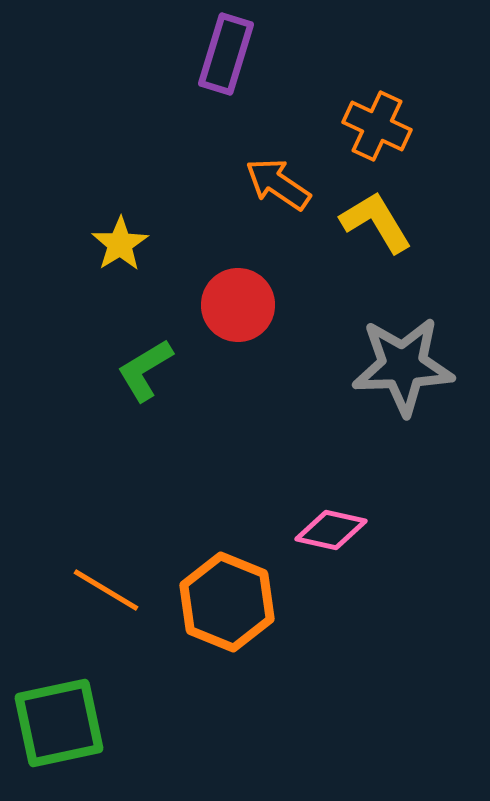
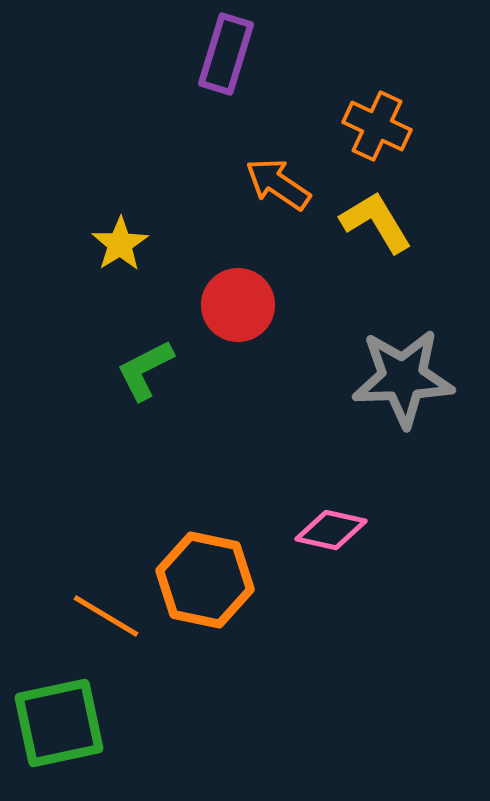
gray star: moved 12 px down
green L-shape: rotated 4 degrees clockwise
orange line: moved 26 px down
orange hexagon: moved 22 px left, 22 px up; rotated 10 degrees counterclockwise
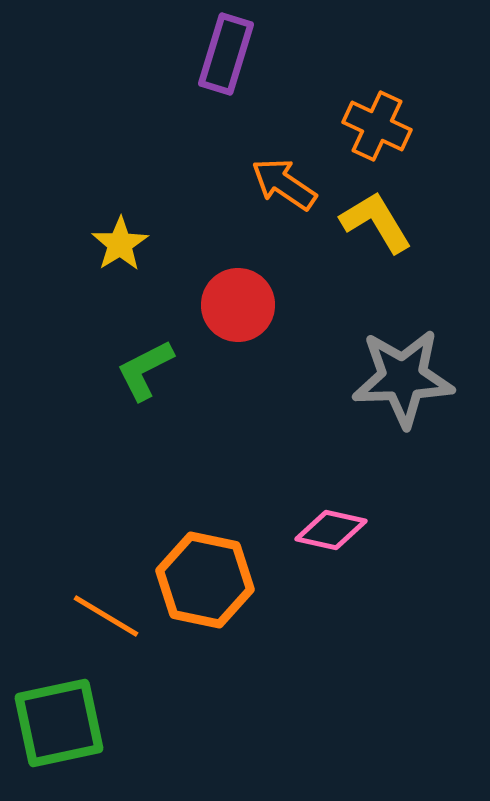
orange arrow: moved 6 px right
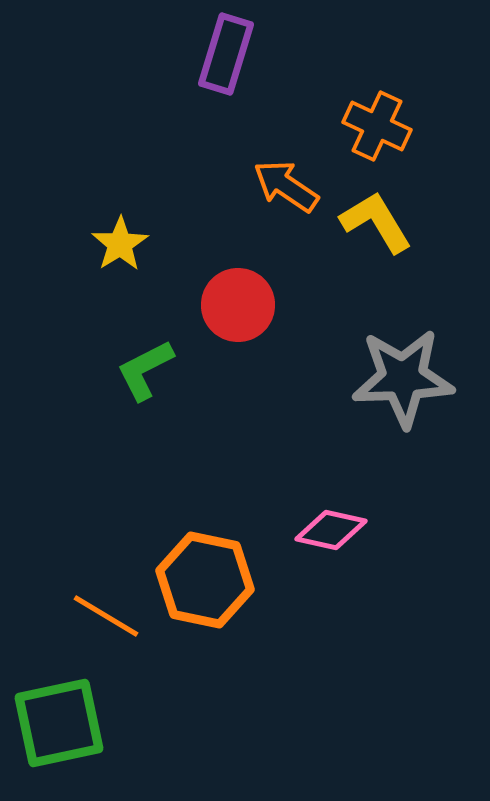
orange arrow: moved 2 px right, 2 px down
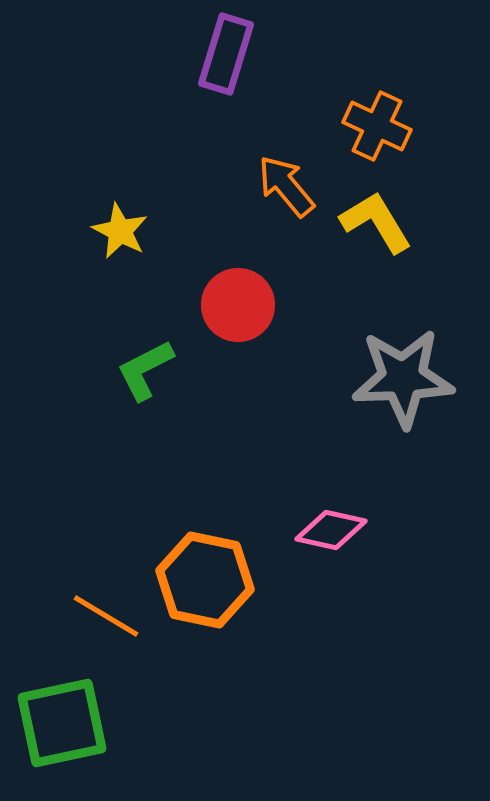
orange arrow: rotated 16 degrees clockwise
yellow star: moved 13 px up; rotated 12 degrees counterclockwise
green square: moved 3 px right
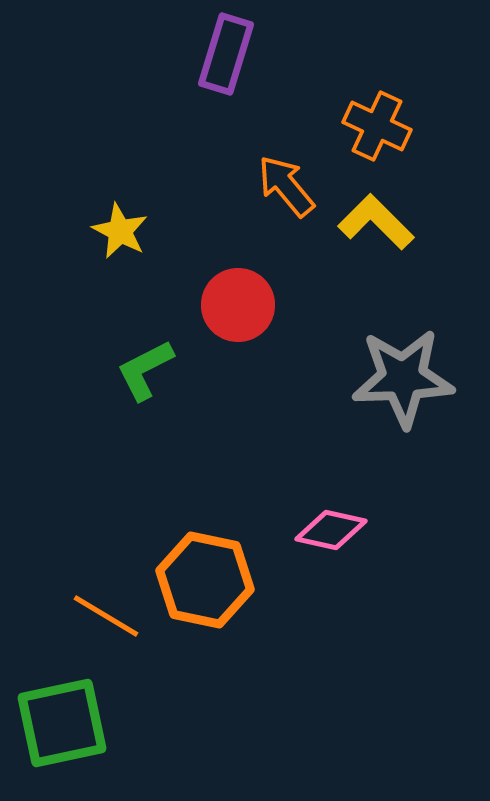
yellow L-shape: rotated 14 degrees counterclockwise
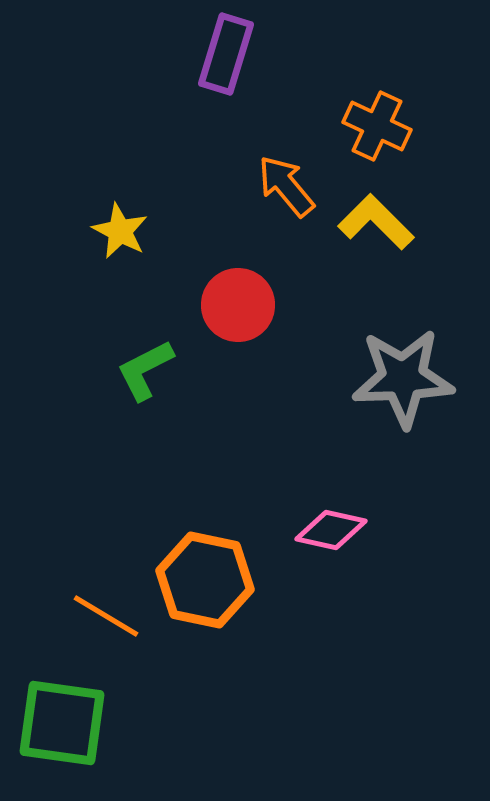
green square: rotated 20 degrees clockwise
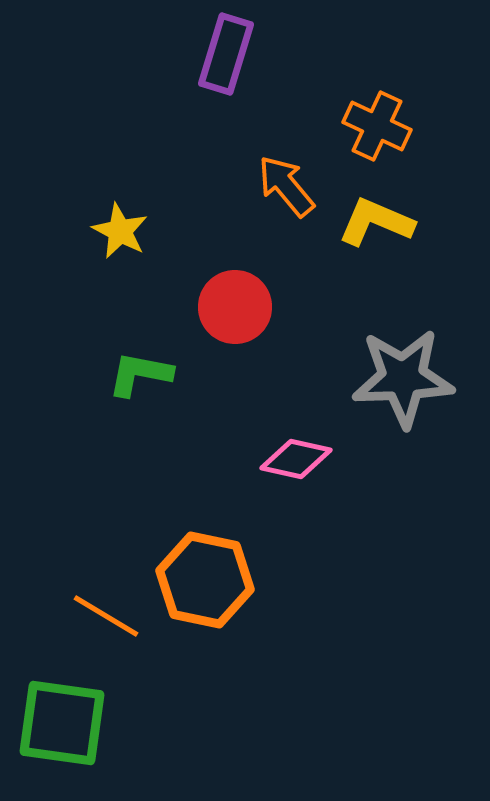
yellow L-shape: rotated 22 degrees counterclockwise
red circle: moved 3 px left, 2 px down
green L-shape: moved 5 px left, 4 px down; rotated 38 degrees clockwise
pink diamond: moved 35 px left, 71 px up
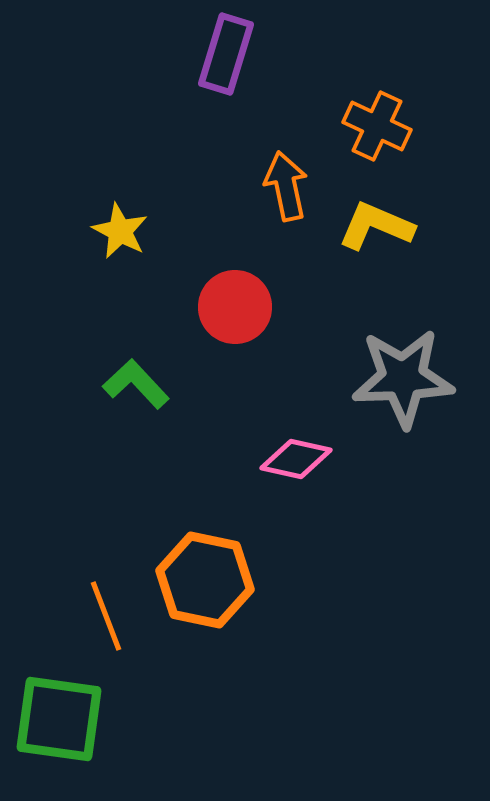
orange arrow: rotated 28 degrees clockwise
yellow L-shape: moved 4 px down
green L-shape: moved 4 px left, 10 px down; rotated 36 degrees clockwise
orange line: rotated 38 degrees clockwise
green square: moved 3 px left, 4 px up
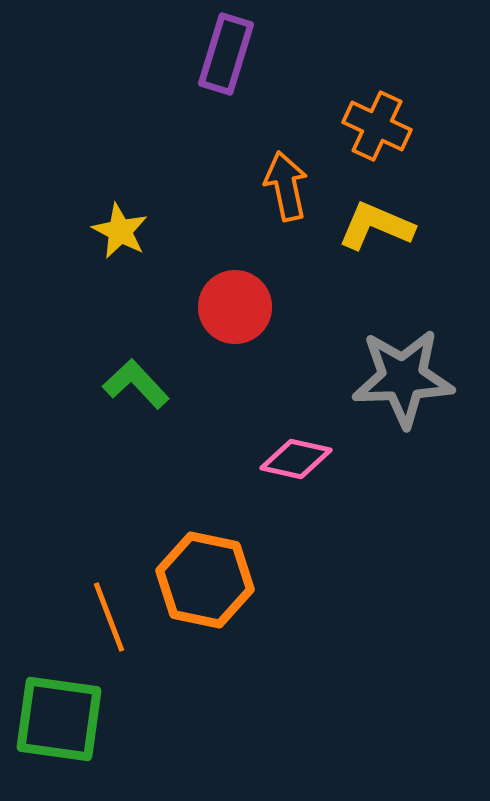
orange line: moved 3 px right, 1 px down
